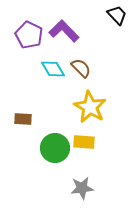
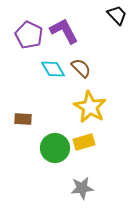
purple L-shape: rotated 16 degrees clockwise
yellow rectangle: rotated 20 degrees counterclockwise
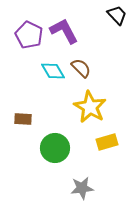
cyan diamond: moved 2 px down
yellow rectangle: moved 23 px right
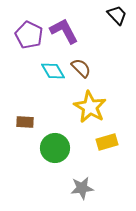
brown rectangle: moved 2 px right, 3 px down
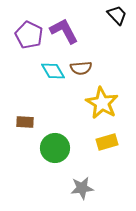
brown semicircle: rotated 130 degrees clockwise
yellow star: moved 12 px right, 4 px up
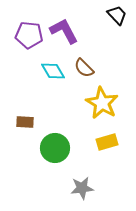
purple pentagon: rotated 20 degrees counterclockwise
brown semicircle: moved 3 px right; rotated 50 degrees clockwise
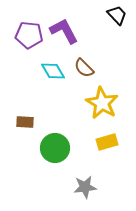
gray star: moved 3 px right, 1 px up
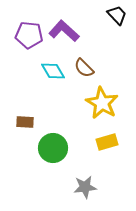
purple L-shape: rotated 20 degrees counterclockwise
green circle: moved 2 px left
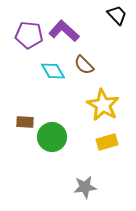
brown semicircle: moved 3 px up
yellow star: moved 1 px right, 2 px down
green circle: moved 1 px left, 11 px up
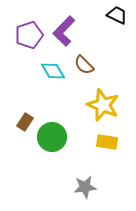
black trapezoid: rotated 20 degrees counterclockwise
purple L-shape: rotated 88 degrees counterclockwise
purple pentagon: rotated 24 degrees counterclockwise
yellow star: rotated 8 degrees counterclockwise
brown rectangle: rotated 60 degrees counterclockwise
yellow rectangle: rotated 25 degrees clockwise
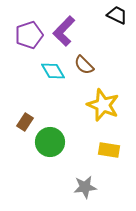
green circle: moved 2 px left, 5 px down
yellow rectangle: moved 2 px right, 8 px down
